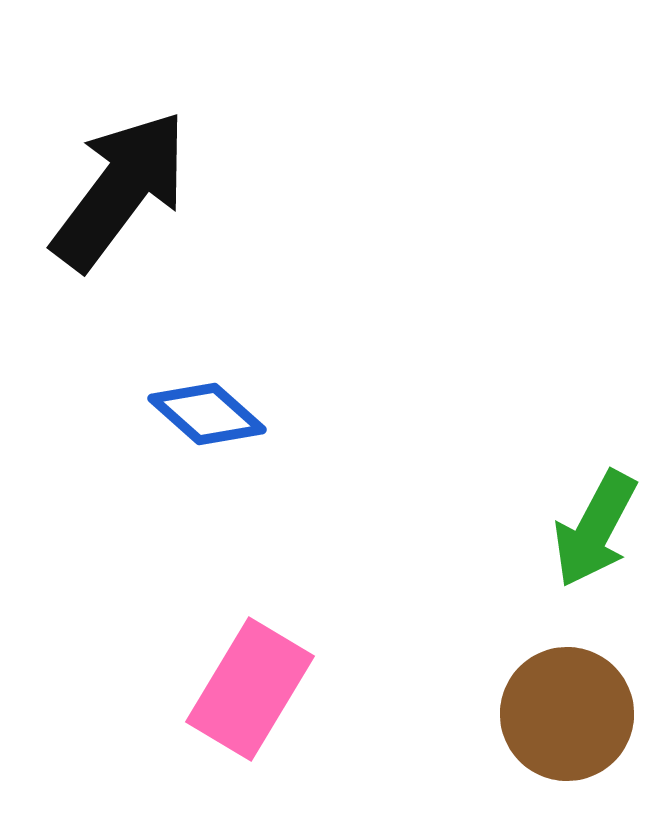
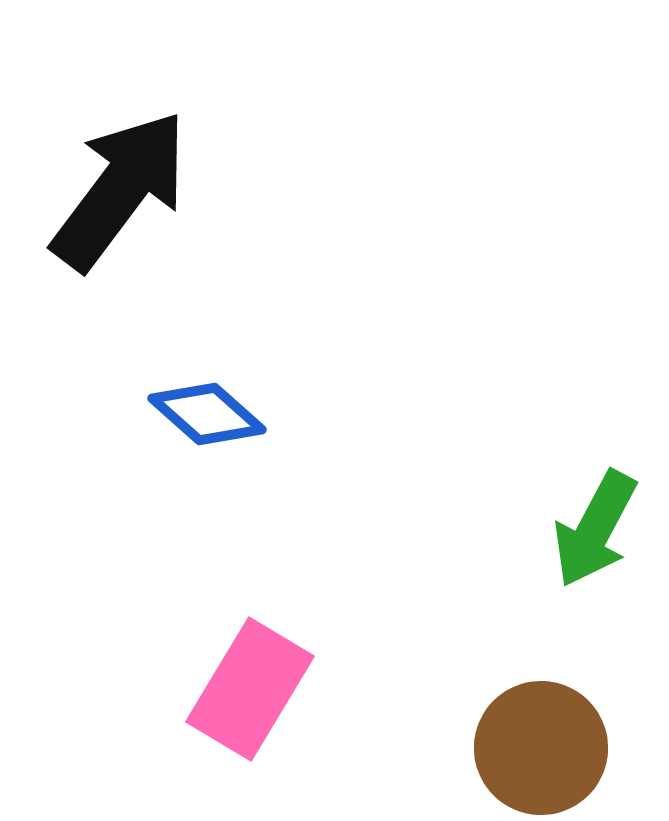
brown circle: moved 26 px left, 34 px down
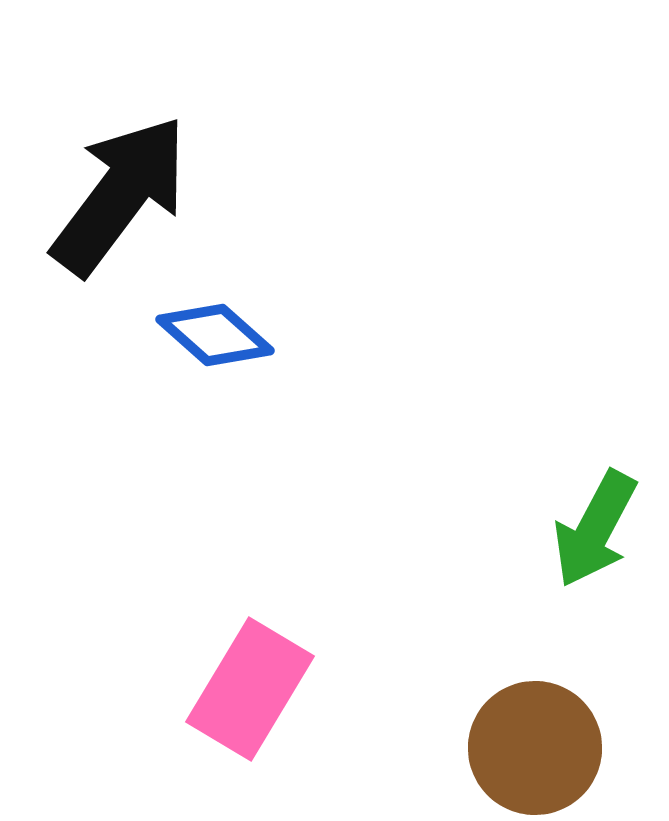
black arrow: moved 5 px down
blue diamond: moved 8 px right, 79 px up
brown circle: moved 6 px left
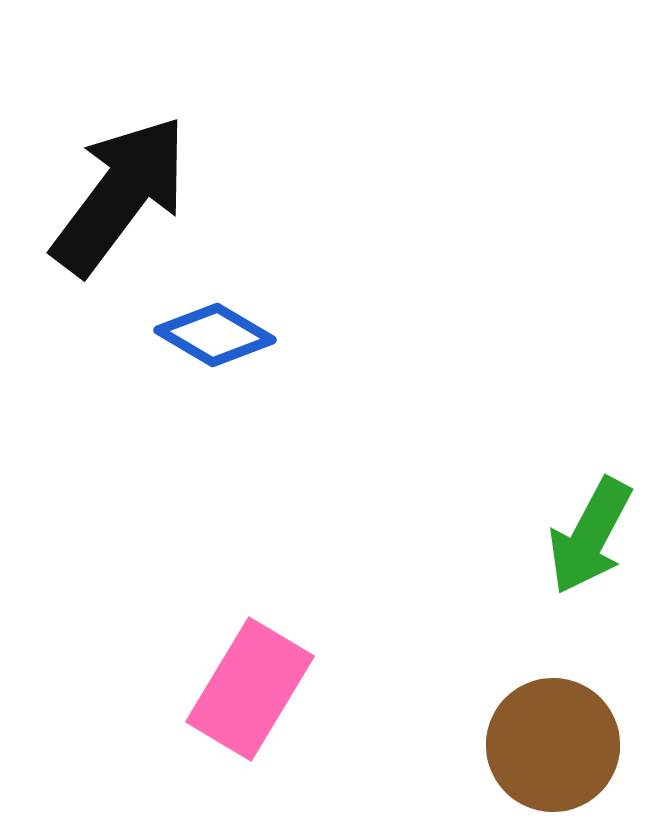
blue diamond: rotated 11 degrees counterclockwise
green arrow: moved 5 px left, 7 px down
brown circle: moved 18 px right, 3 px up
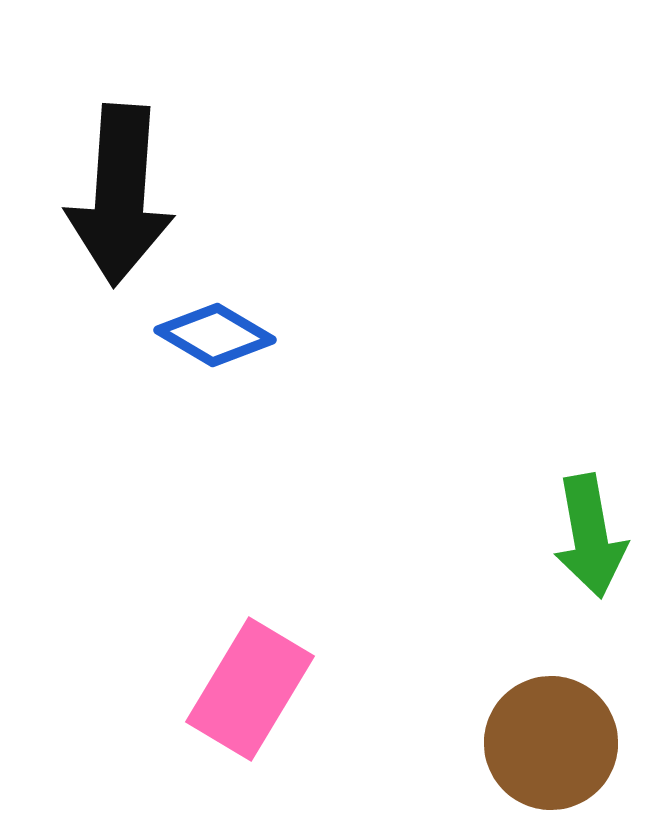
black arrow: rotated 147 degrees clockwise
green arrow: rotated 38 degrees counterclockwise
brown circle: moved 2 px left, 2 px up
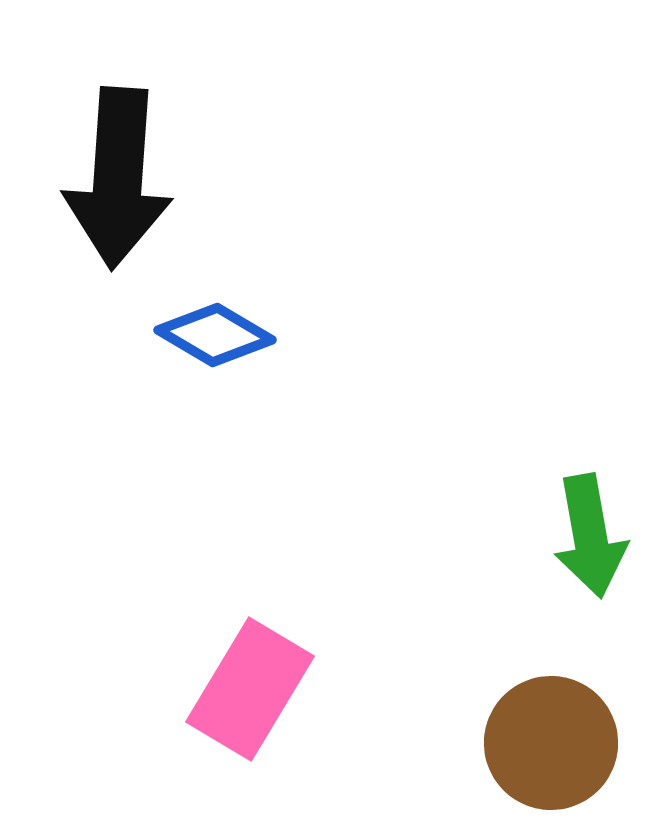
black arrow: moved 2 px left, 17 px up
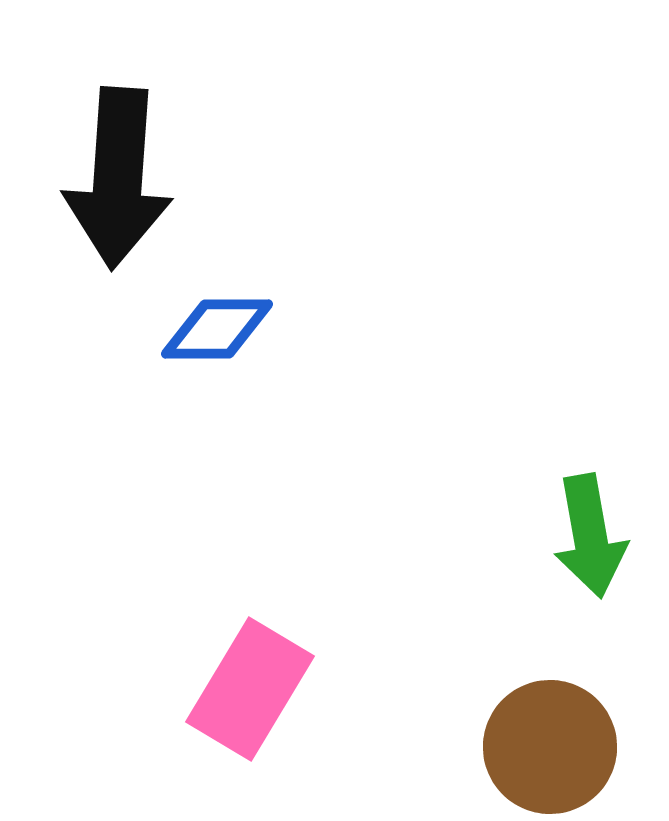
blue diamond: moved 2 px right, 6 px up; rotated 31 degrees counterclockwise
brown circle: moved 1 px left, 4 px down
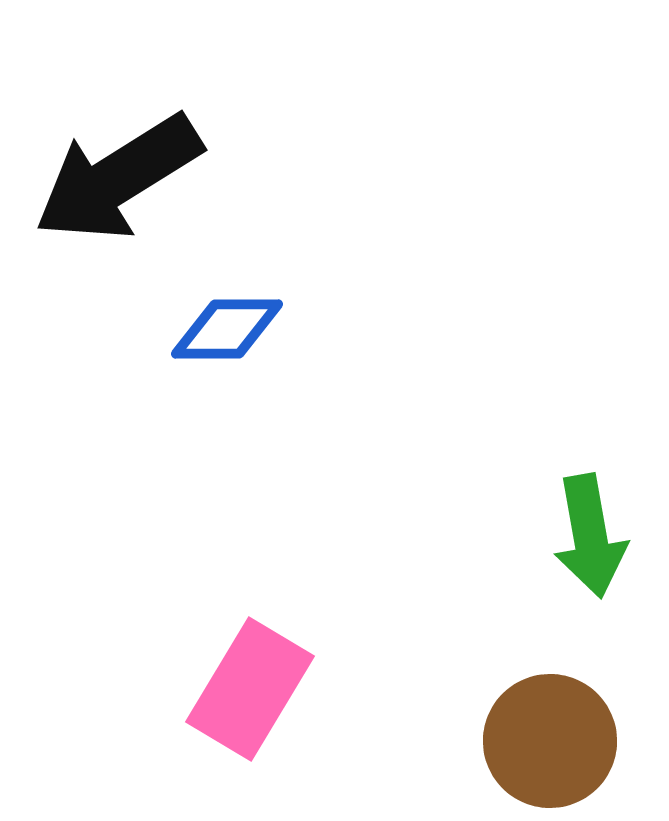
black arrow: rotated 54 degrees clockwise
blue diamond: moved 10 px right
brown circle: moved 6 px up
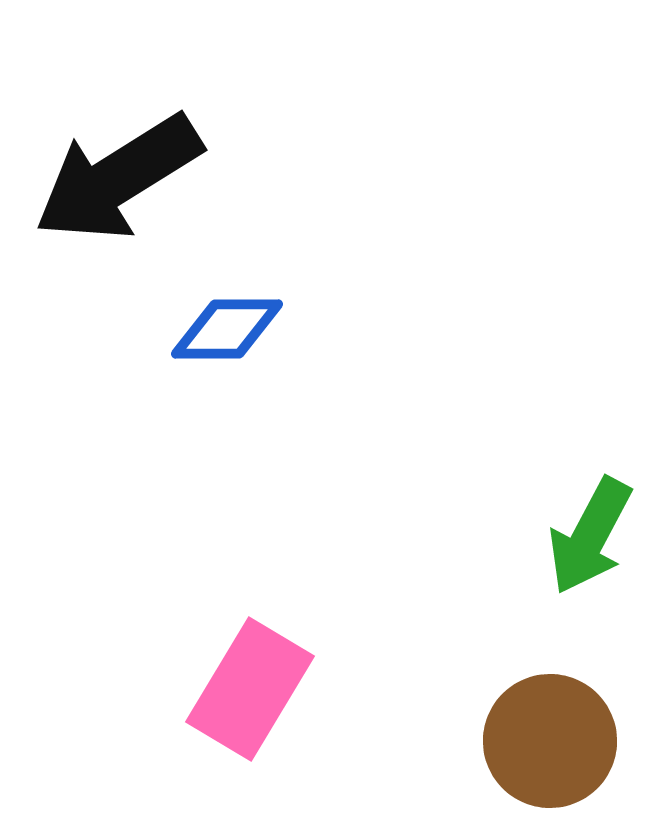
green arrow: rotated 38 degrees clockwise
